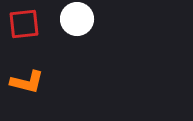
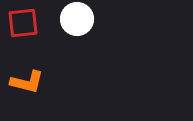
red square: moved 1 px left, 1 px up
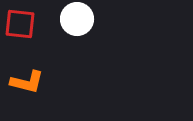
red square: moved 3 px left, 1 px down; rotated 12 degrees clockwise
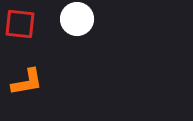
orange L-shape: rotated 24 degrees counterclockwise
